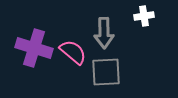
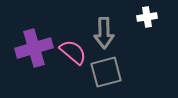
white cross: moved 3 px right, 1 px down
purple cross: rotated 33 degrees counterclockwise
gray square: rotated 12 degrees counterclockwise
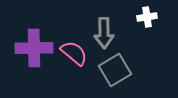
purple cross: rotated 15 degrees clockwise
pink semicircle: moved 1 px right, 1 px down
gray square: moved 9 px right, 2 px up; rotated 16 degrees counterclockwise
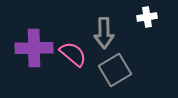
pink semicircle: moved 1 px left, 1 px down
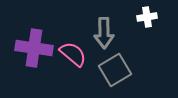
purple cross: rotated 9 degrees clockwise
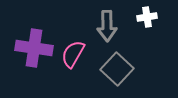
gray arrow: moved 3 px right, 7 px up
pink semicircle: rotated 100 degrees counterclockwise
gray square: moved 2 px right, 1 px up; rotated 16 degrees counterclockwise
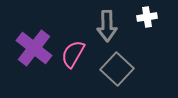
purple cross: rotated 30 degrees clockwise
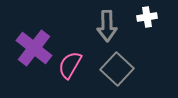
pink semicircle: moved 3 px left, 11 px down
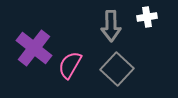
gray arrow: moved 4 px right
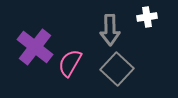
gray arrow: moved 1 px left, 4 px down
purple cross: moved 1 px right, 1 px up
pink semicircle: moved 2 px up
